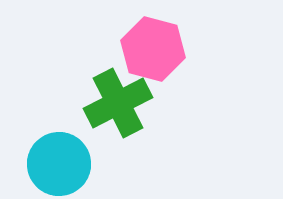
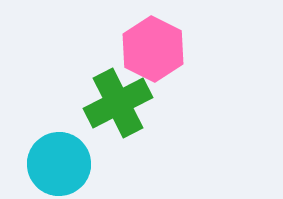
pink hexagon: rotated 12 degrees clockwise
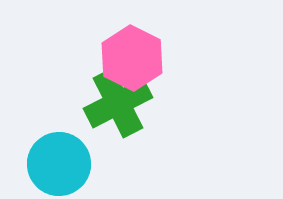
pink hexagon: moved 21 px left, 9 px down
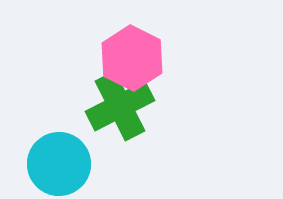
green cross: moved 2 px right, 3 px down
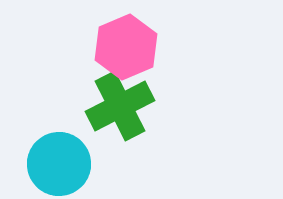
pink hexagon: moved 6 px left, 11 px up; rotated 10 degrees clockwise
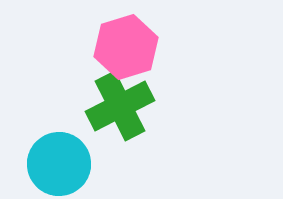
pink hexagon: rotated 6 degrees clockwise
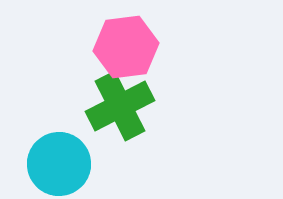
pink hexagon: rotated 10 degrees clockwise
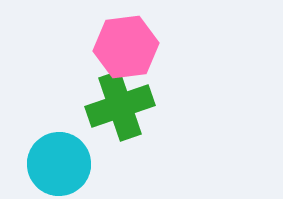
green cross: rotated 8 degrees clockwise
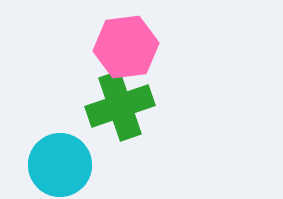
cyan circle: moved 1 px right, 1 px down
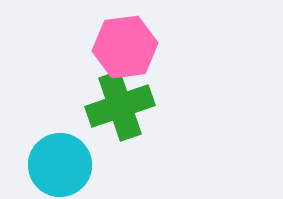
pink hexagon: moved 1 px left
